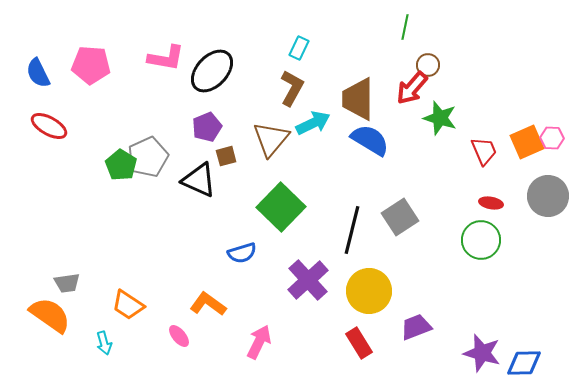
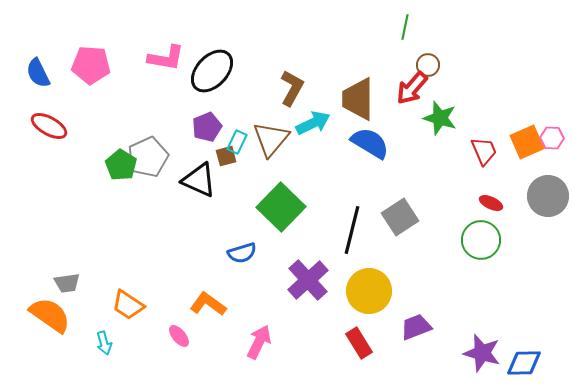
cyan rectangle at (299, 48): moved 62 px left, 94 px down
blue semicircle at (370, 140): moved 3 px down
red ellipse at (491, 203): rotated 15 degrees clockwise
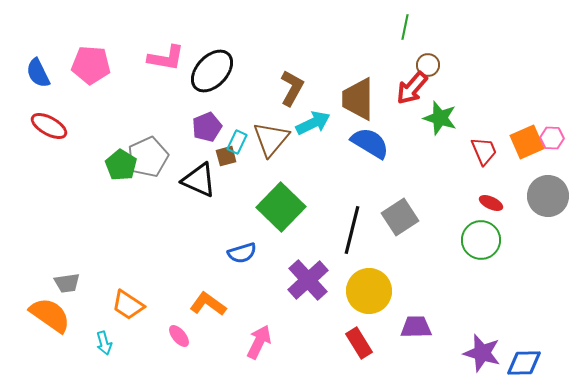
purple trapezoid at (416, 327): rotated 20 degrees clockwise
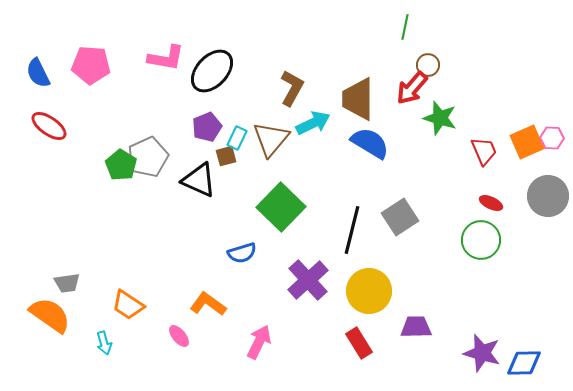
red ellipse at (49, 126): rotated 6 degrees clockwise
cyan rectangle at (237, 142): moved 4 px up
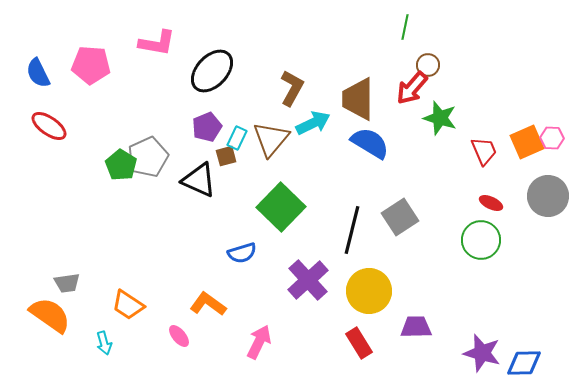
pink L-shape at (166, 58): moved 9 px left, 15 px up
